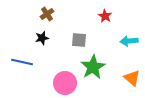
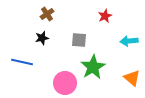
red star: rotated 16 degrees clockwise
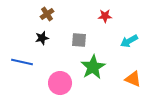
red star: rotated 24 degrees clockwise
cyan arrow: rotated 24 degrees counterclockwise
orange triangle: moved 1 px right, 1 px down; rotated 18 degrees counterclockwise
pink circle: moved 5 px left
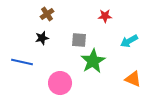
green star: moved 6 px up
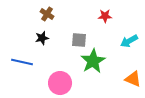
brown cross: rotated 24 degrees counterclockwise
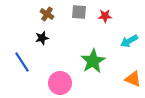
gray square: moved 28 px up
blue line: rotated 45 degrees clockwise
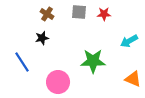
red star: moved 1 px left, 2 px up
green star: rotated 30 degrees clockwise
pink circle: moved 2 px left, 1 px up
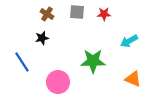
gray square: moved 2 px left
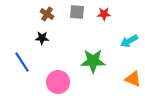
black star: rotated 16 degrees clockwise
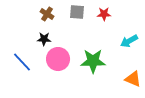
black star: moved 2 px right, 1 px down
blue line: rotated 10 degrees counterclockwise
pink circle: moved 23 px up
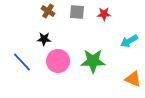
brown cross: moved 1 px right, 3 px up
pink circle: moved 2 px down
